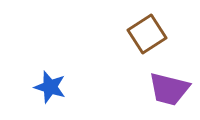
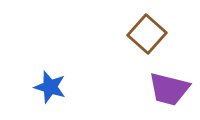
brown square: rotated 15 degrees counterclockwise
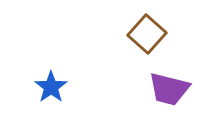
blue star: moved 1 px right; rotated 20 degrees clockwise
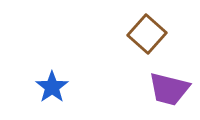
blue star: moved 1 px right
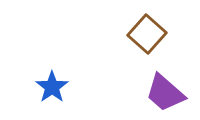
purple trapezoid: moved 4 px left, 4 px down; rotated 27 degrees clockwise
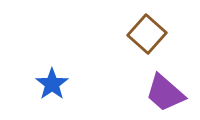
blue star: moved 3 px up
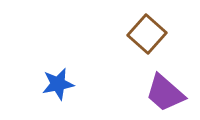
blue star: moved 6 px right; rotated 24 degrees clockwise
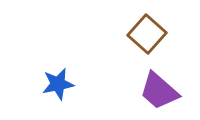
purple trapezoid: moved 6 px left, 2 px up
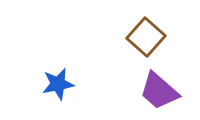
brown square: moved 1 px left, 3 px down
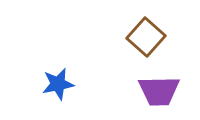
purple trapezoid: rotated 42 degrees counterclockwise
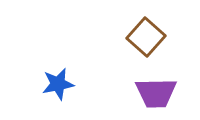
purple trapezoid: moved 3 px left, 2 px down
